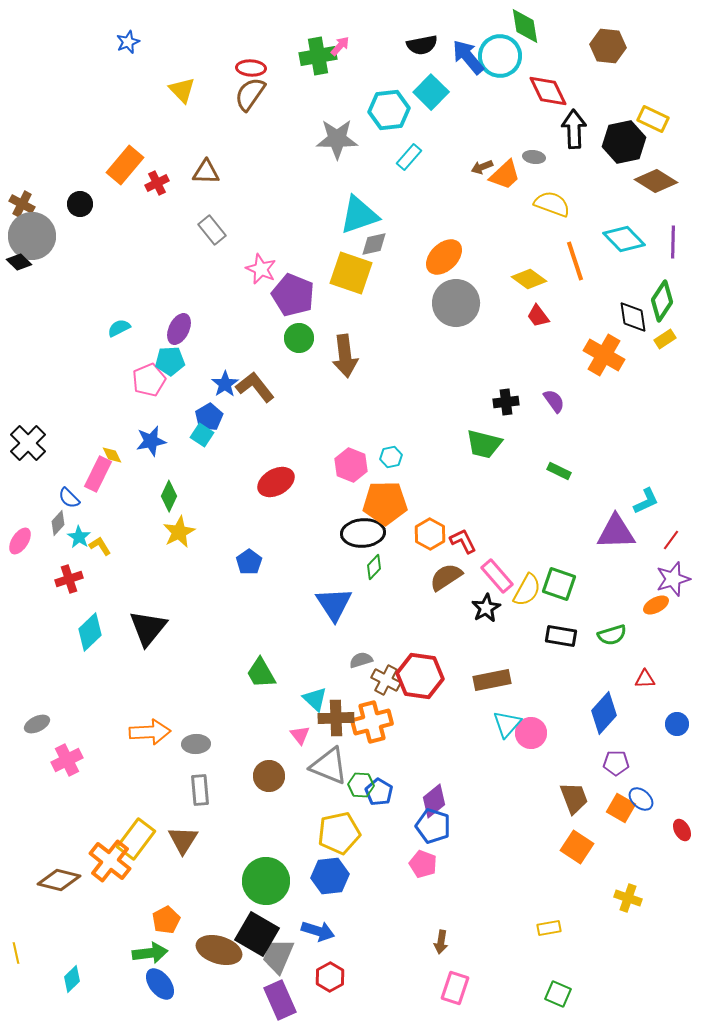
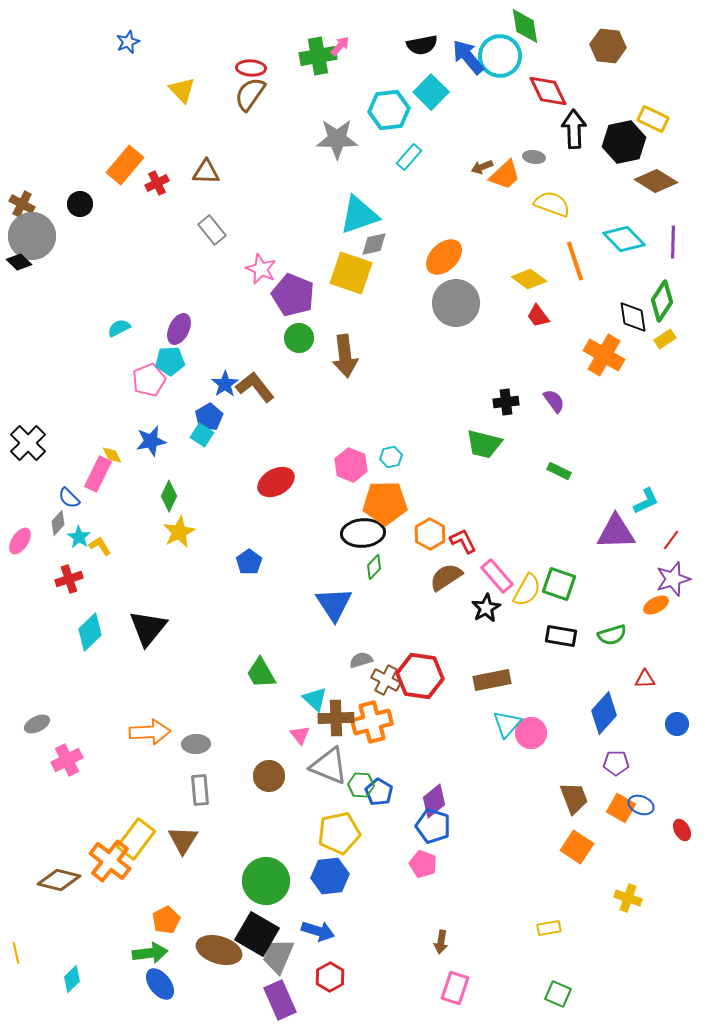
blue ellipse at (641, 799): moved 6 px down; rotated 20 degrees counterclockwise
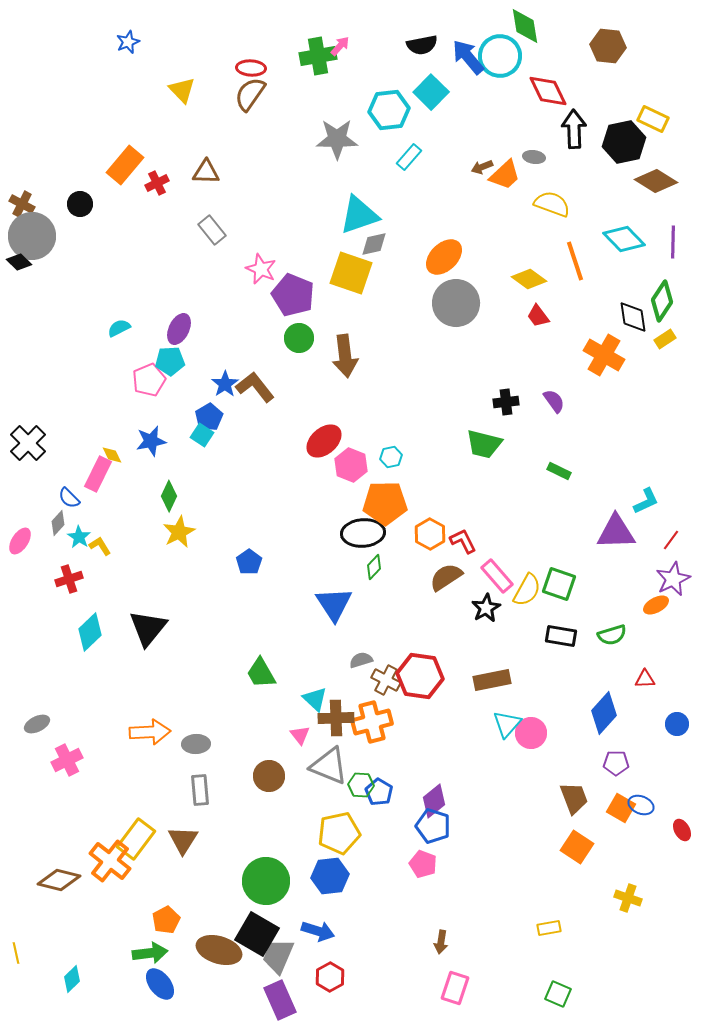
red ellipse at (276, 482): moved 48 px right, 41 px up; rotated 12 degrees counterclockwise
purple star at (673, 579): rotated 8 degrees counterclockwise
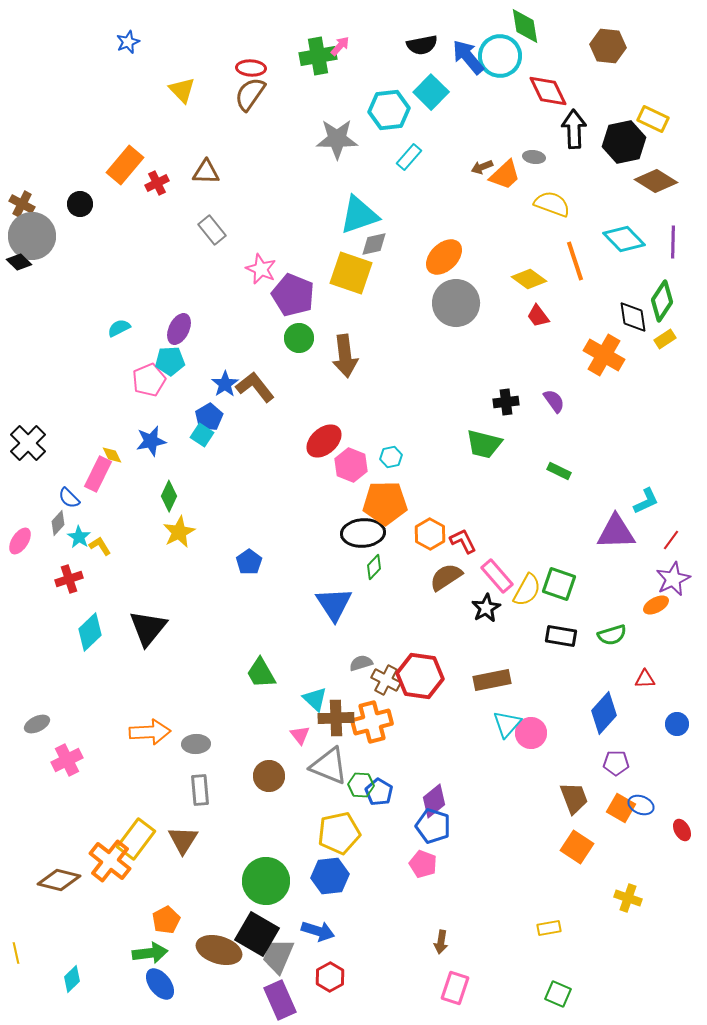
gray semicircle at (361, 660): moved 3 px down
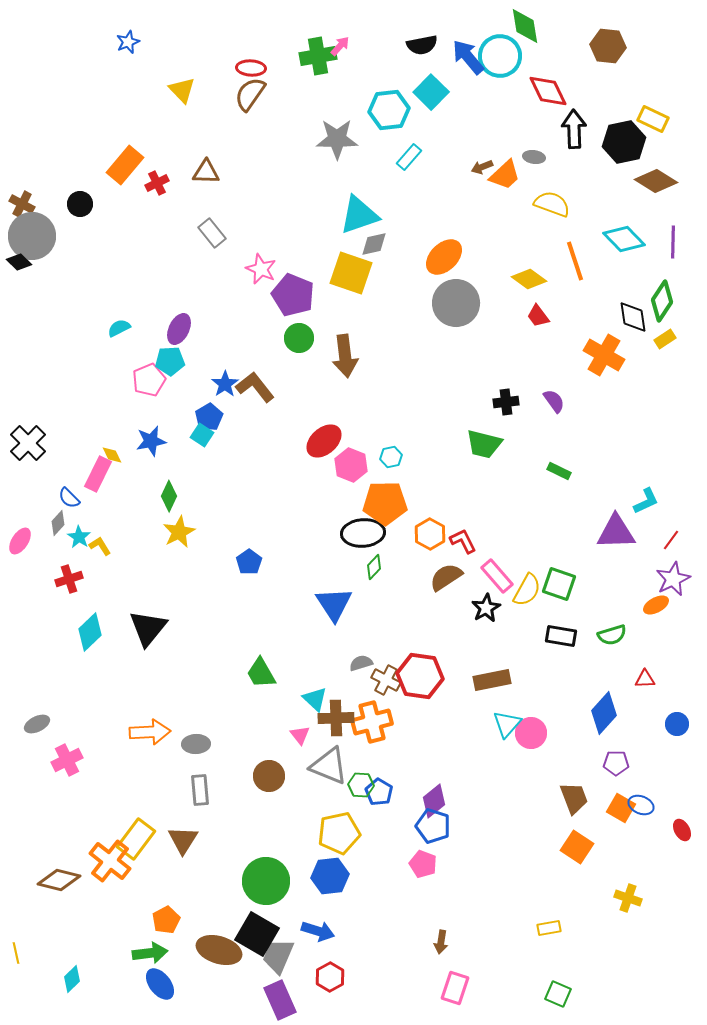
gray rectangle at (212, 230): moved 3 px down
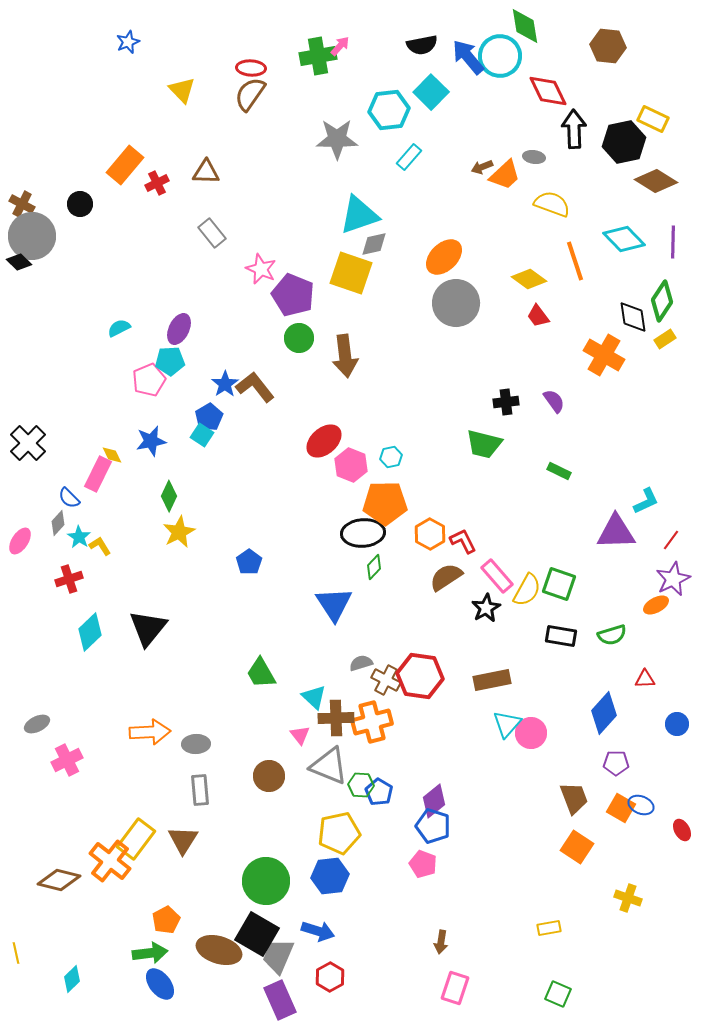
cyan triangle at (315, 699): moved 1 px left, 2 px up
